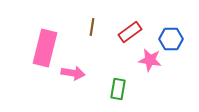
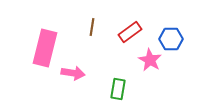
pink star: rotated 20 degrees clockwise
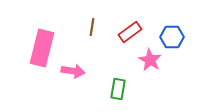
blue hexagon: moved 1 px right, 2 px up
pink rectangle: moved 3 px left
pink arrow: moved 2 px up
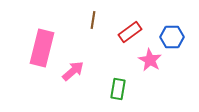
brown line: moved 1 px right, 7 px up
pink arrow: rotated 50 degrees counterclockwise
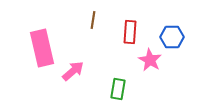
red rectangle: rotated 50 degrees counterclockwise
pink rectangle: rotated 27 degrees counterclockwise
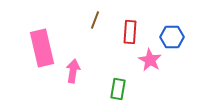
brown line: moved 2 px right; rotated 12 degrees clockwise
pink arrow: rotated 40 degrees counterclockwise
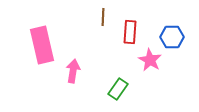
brown line: moved 8 px right, 3 px up; rotated 18 degrees counterclockwise
pink rectangle: moved 3 px up
green rectangle: rotated 25 degrees clockwise
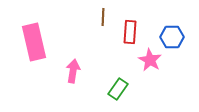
pink rectangle: moved 8 px left, 3 px up
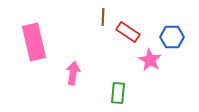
red rectangle: moved 2 px left; rotated 60 degrees counterclockwise
pink arrow: moved 2 px down
green rectangle: moved 4 px down; rotated 30 degrees counterclockwise
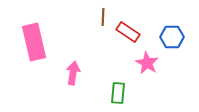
pink star: moved 3 px left, 3 px down
